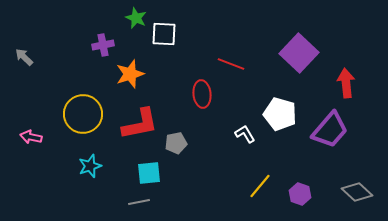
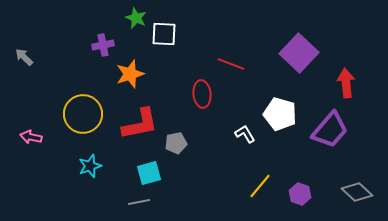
cyan square: rotated 10 degrees counterclockwise
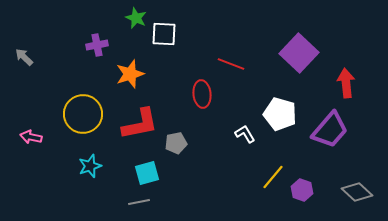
purple cross: moved 6 px left
cyan square: moved 2 px left
yellow line: moved 13 px right, 9 px up
purple hexagon: moved 2 px right, 4 px up
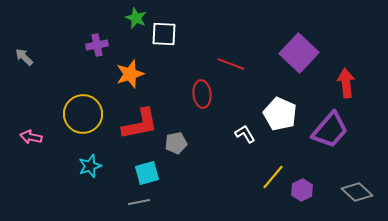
white pentagon: rotated 8 degrees clockwise
purple hexagon: rotated 15 degrees clockwise
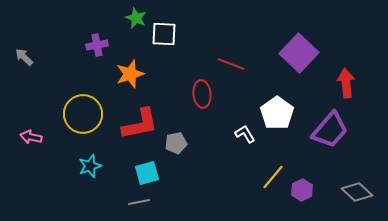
white pentagon: moved 3 px left, 1 px up; rotated 12 degrees clockwise
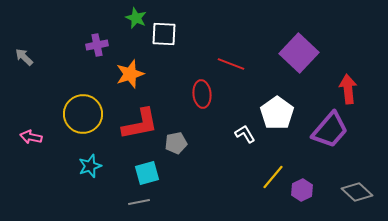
red arrow: moved 2 px right, 6 px down
